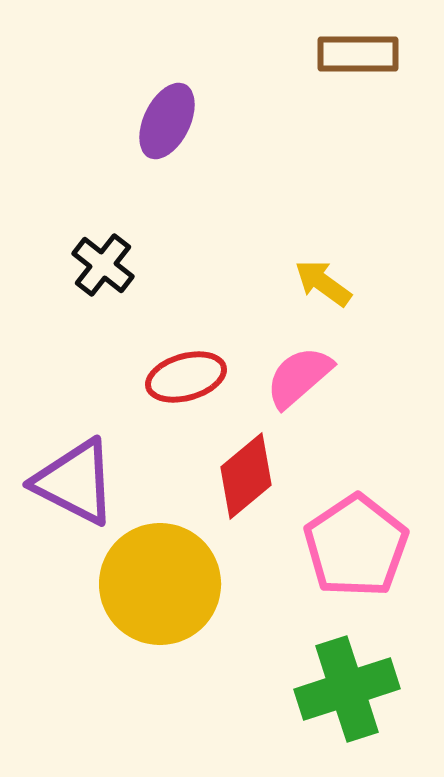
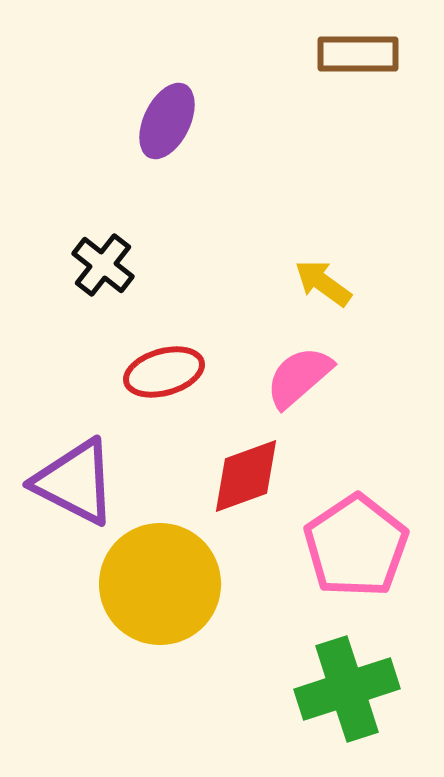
red ellipse: moved 22 px left, 5 px up
red diamond: rotated 20 degrees clockwise
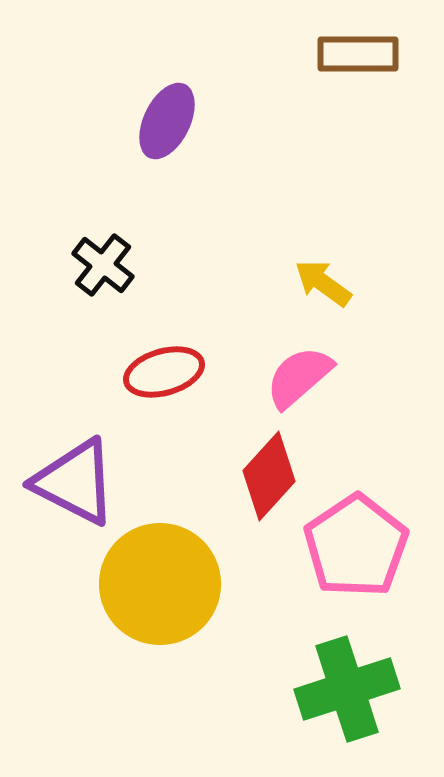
red diamond: moved 23 px right; rotated 28 degrees counterclockwise
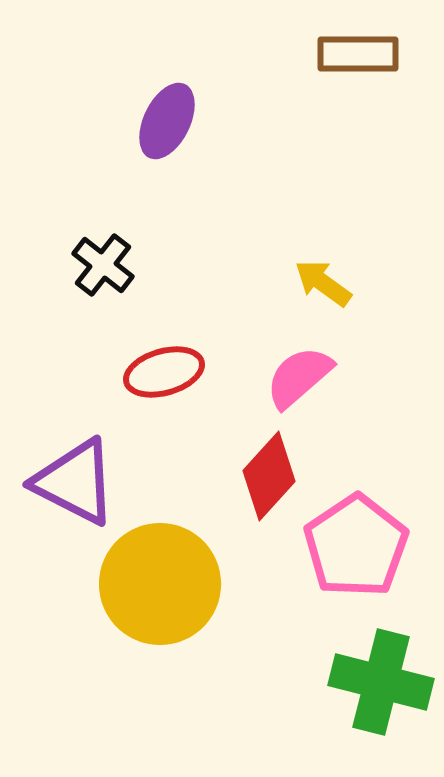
green cross: moved 34 px right, 7 px up; rotated 32 degrees clockwise
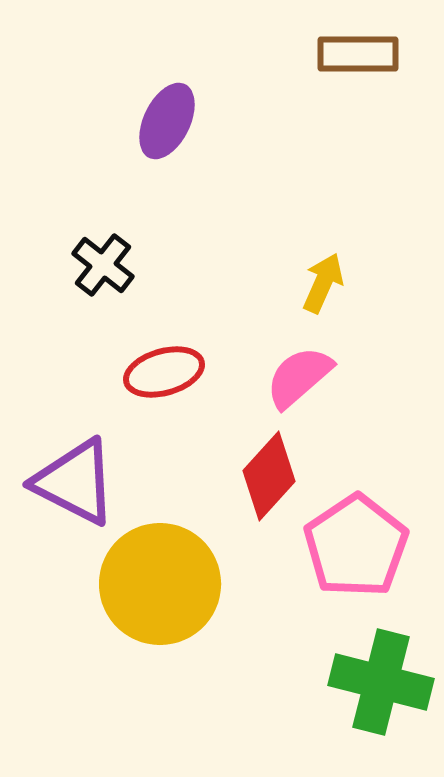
yellow arrow: rotated 78 degrees clockwise
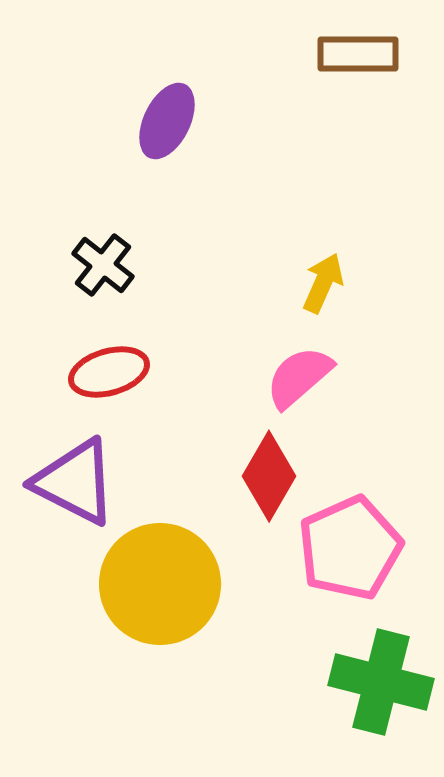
red ellipse: moved 55 px left
red diamond: rotated 12 degrees counterclockwise
pink pentagon: moved 6 px left, 2 px down; rotated 10 degrees clockwise
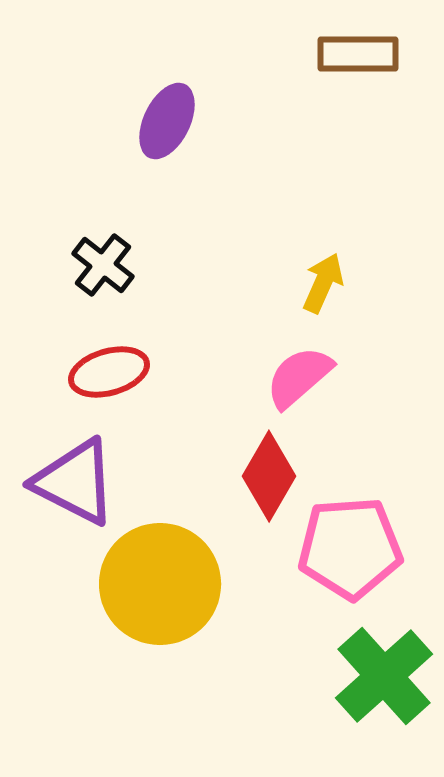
pink pentagon: rotated 20 degrees clockwise
green cross: moved 3 px right, 6 px up; rotated 34 degrees clockwise
